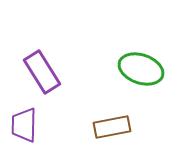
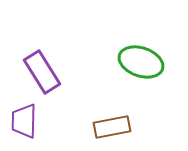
green ellipse: moved 7 px up
purple trapezoid: moved 4 px up
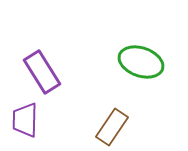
purple trapezoid: moved 1 px right, 1 px up
brown rectangle: rotated 45 degrees counterclockwise
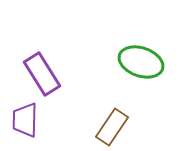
purple rectangle: moved 2 px down
